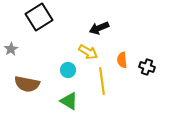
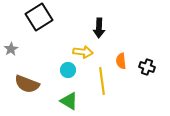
black arrow: rotated 66 degrees counterclockwise
yellow arrow: moved 5 px left; rotated 24 degrees counterclockwise
orange semicircle: moved 1 px left, 1 px down
brown semicircle: rotated 10 degrees clockwise
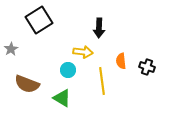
black square: moved 3 px down
green triangle: moved 7 px left, 3 px up
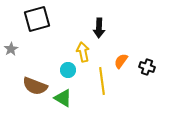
black square: moved 2 px left, 1 px up; rotated 16 degrees clockwise
yellow arrow: rotated 108 degrees counterclockwise
orange semicircle: rotated 42 degrees clockwise
brown semicircle: moved 8 px right, 2 px down
green triangle: moved 1 px right
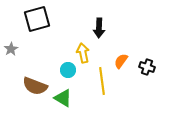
yellow arrow: moved 1 px down
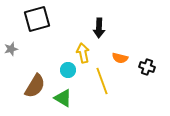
gray star: rotated 16 degrees clockwise
orange semicircle: moved 1 px left, 3 px up; rotated 112 degrees counterclockwise
yellow line: rotated 12 degrees counterclockwise
brown semicircle: rotated 80 degrees counterclockwise
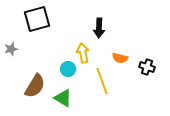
cyan circle: moved 1 px up
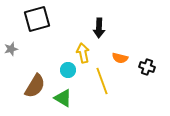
cyan circle: moved 1 px down
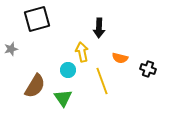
yellow arrow: moved 1 px left, 1 px up
black cross: moved 1 px right, 2 px down
green triangle: rotated 24 degrees clockwise
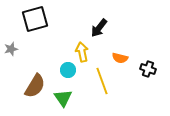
black square: moved 2 px left
black arrow: rotated 36 degrees clockwise
